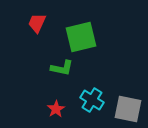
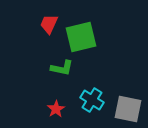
red trapezoid: moved 12 px right, 1 px down
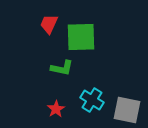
green square: rotated 12 degrees clockwise
gray square: moved 1 px left, 1 px down
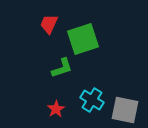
green square: moved 2 px right, 2 px down; rotated 16 degrees counterclockwise
green L-shape: rotated 30 degrees counterclockwise
gray square: moved 2 px left
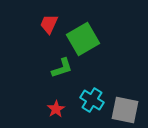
green square: rotated 12 degrees counterclockwise
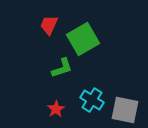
red trapezoid: moved 1 px down
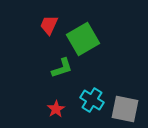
gray square: moved 1 px up
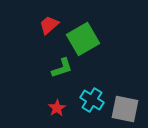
red trapezoid: rotated 25 degrees clockwise
red star: moved 1 px right, 1 px up
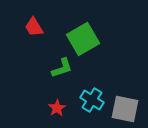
red trapezoid: moved 15 px left, 2 px down; rotated 80 degrees counterclockwise
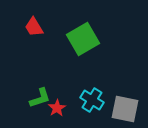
green L-shape: moved 22 px left, 30 px down
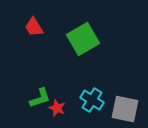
red star: rotated 18 degrees counterclockwise
